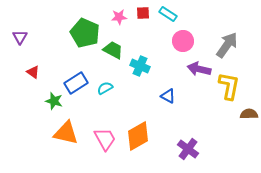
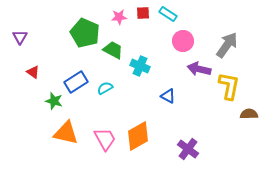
blue rectangle: moved 1 px up
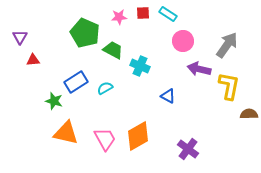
red triangle: moved 12 px up; rotated 40 degrees counterclockwise
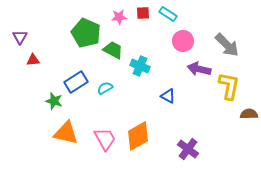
green pentagon: moved 1 px right
gray arrow: rotated 100 degrees clockwise
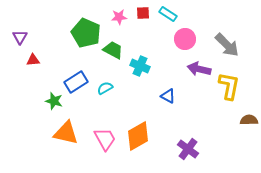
pink circle: moved 2 px right, 2 px up
brown semicircle: moved 6 px down
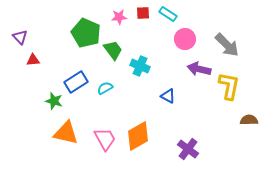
purple triangle: rotated 14 degrees counterclockwise
green trapezoid: rotated 25 degrees clockwise
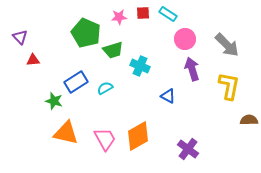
green trapezoid: rotated 110 degrees clockwise
purple arrow: moved 7 px left; rotated 60 degrees clockwise
